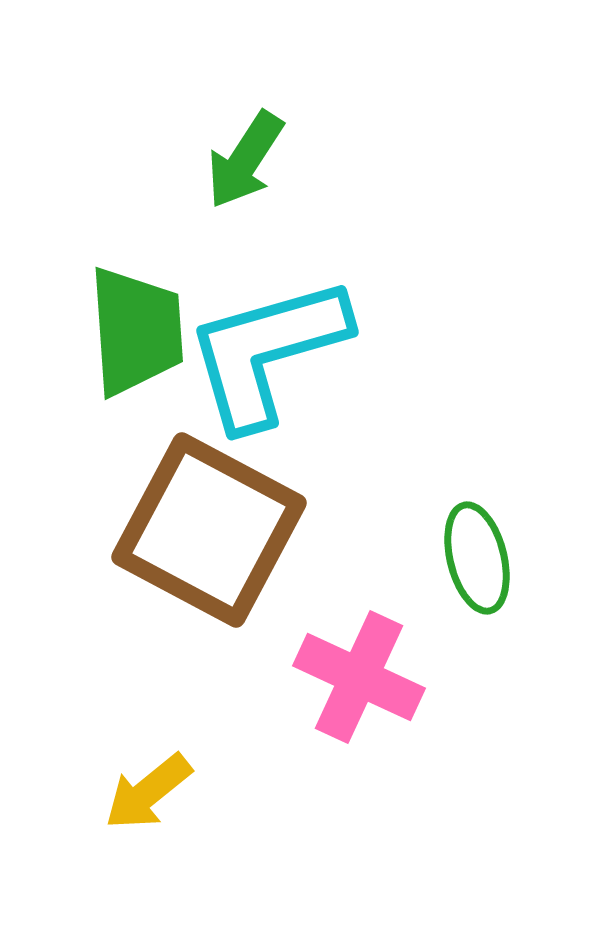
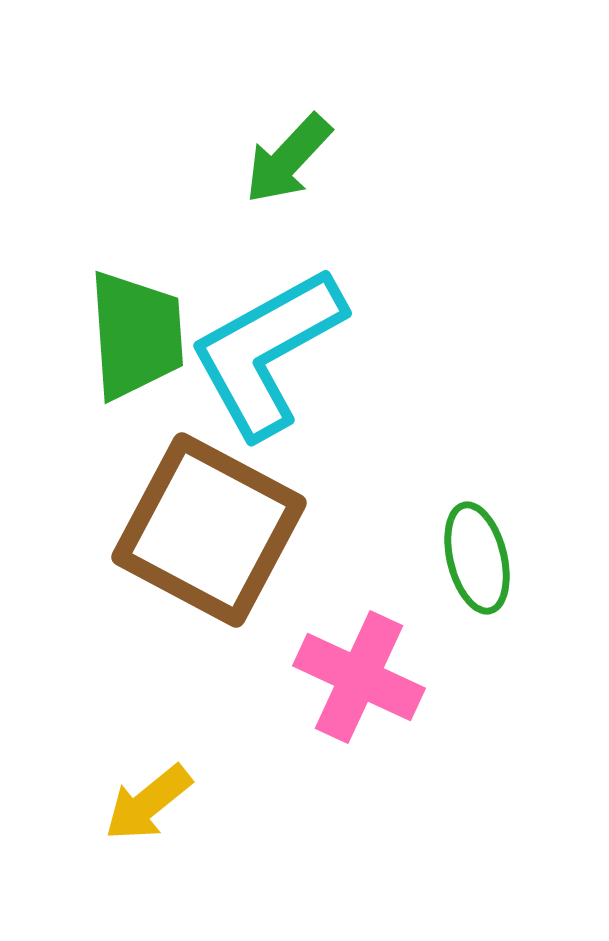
green arrow: moved 43 px right, 1 px up; rotated 10 degrees clockwise
green trapezoid: moved 4 px down
cyan L-shape: rotated 13 degrees counterclockwise
yellow arrow: moved 11 px down
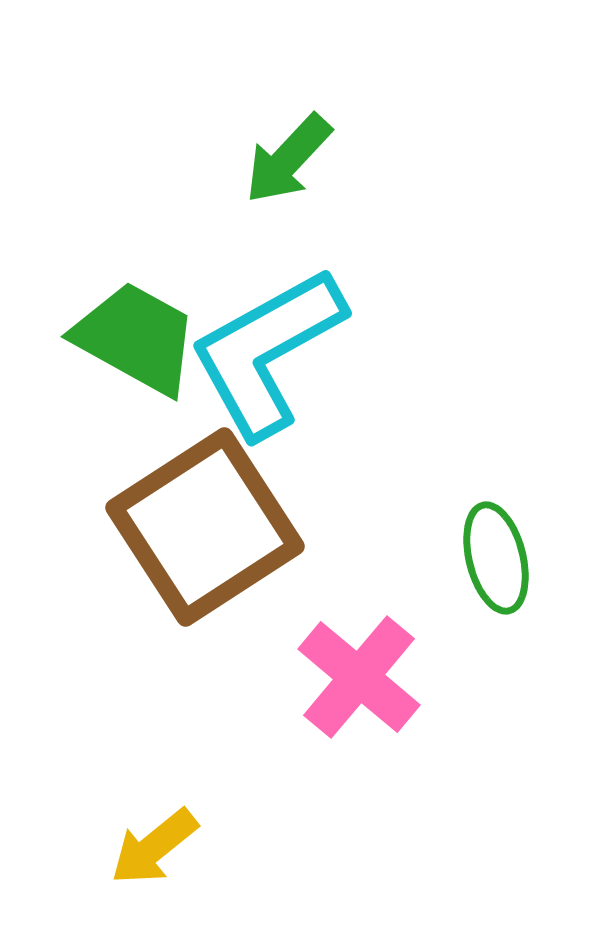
green trapezoid: moved 3 px down; rotated 57 degrees counterclockwise
brown square: moved 4 px left, 3 px up; rotated 29 degrees clockwise
green ellipse: moved 19 px right
pink cross: rotated 15 degrees clockwise
yellow arrow: moved 6 px right, 44 px down
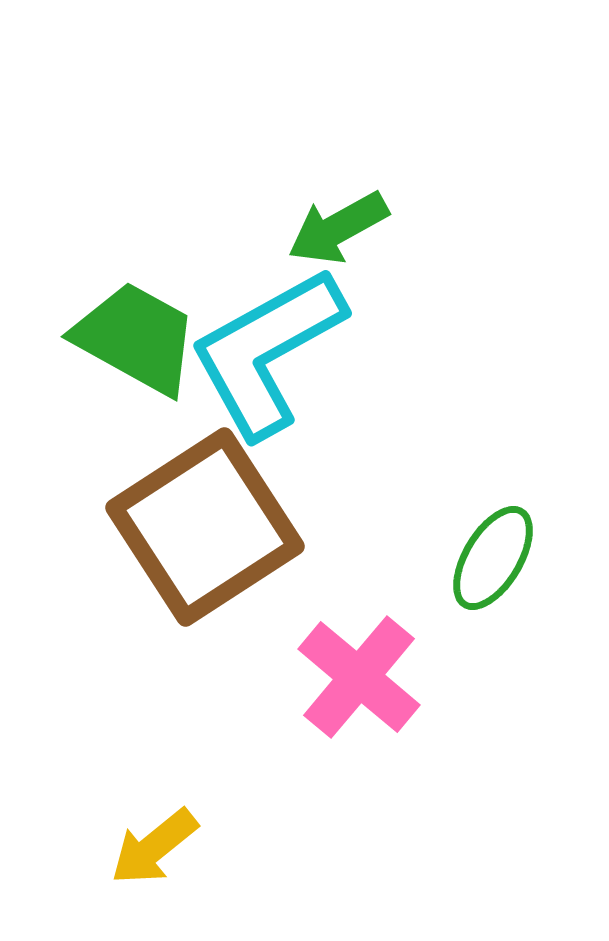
green arrow: moved 50 px right, 69 px down; rotated 18 degrees clockwise
green ellipse: moved 3 px left; rotated 45 degrees clockwise
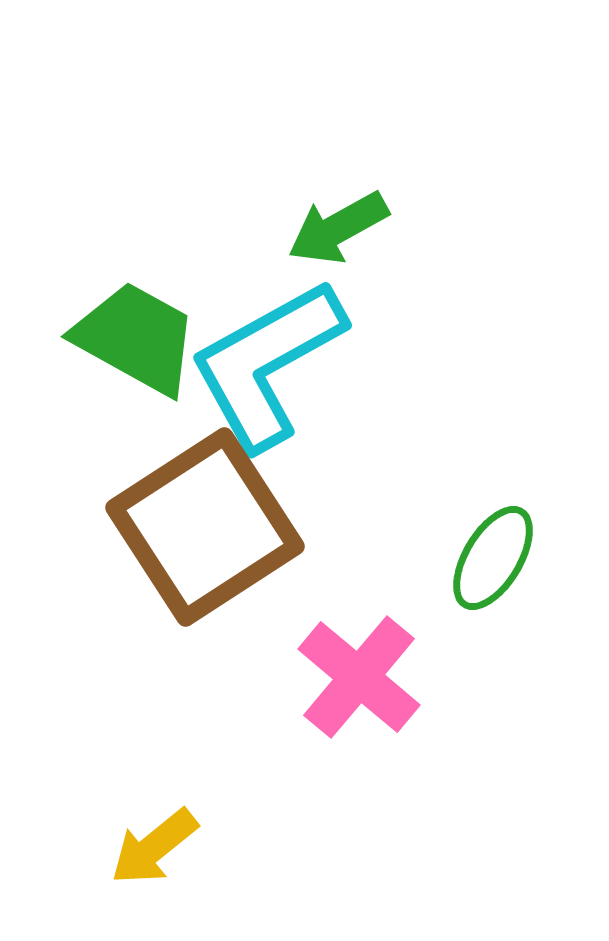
cyan L-shape: moved 12 px down
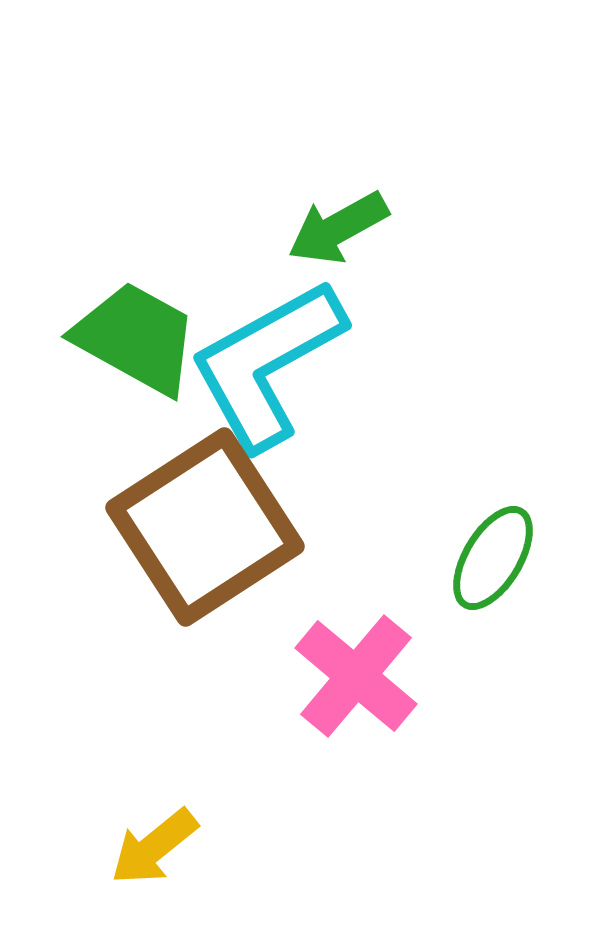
pink cross: moved 3 px left, 1 px up
